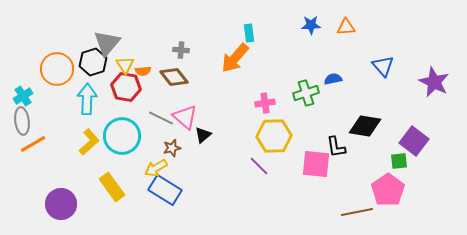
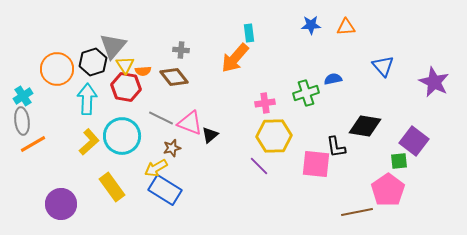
gray triangle: moved 6 px right, 3 px down
pink triangle: moved 5 px right, 6 px down; rotated 20 degrees counterclockwise
black triangle: moved 7 px right
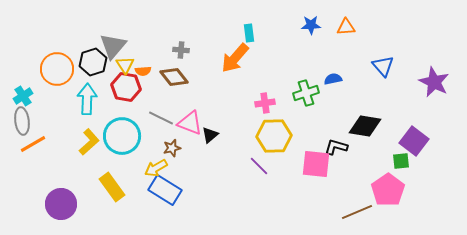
black L-shape: rotated 115 degrees clockwise
green square: moved 2 px right
brown line: rotated 12 degrees counterclockwise
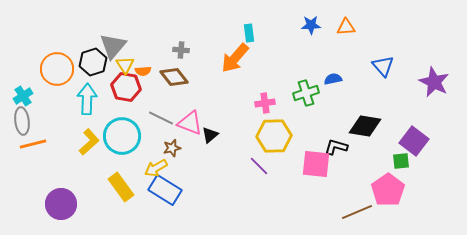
orange line: rotated 16 degrees clockwise
yellow rectangle: moved 9 px right
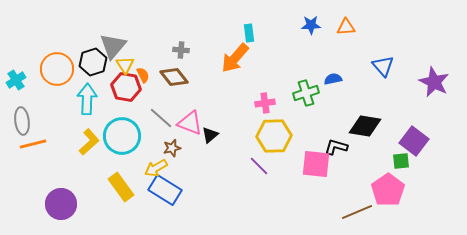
orange semicircle: moved 4 px down; rotated 112 degrees counterclockwise
cyan cross: moved 7 px left, 16 px up
gray line: rotated 15 degrees clockwise
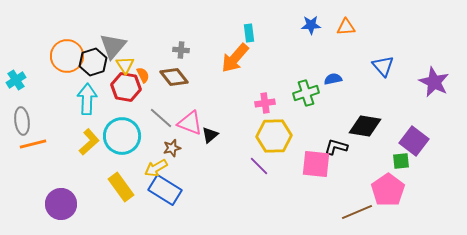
orange circle: moved 10 px right, 13 px up
